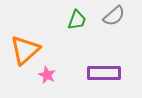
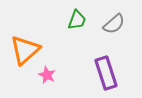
gray semicircle: moved 8 px down
purple rectangle: moved 2 px right; rotated 72 degrees clockwise
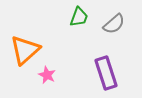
green trapezoid: moved 2 px right, 3 px up
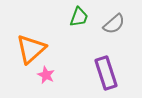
orange triangle: moved 6 px right, 1 px up
pink star: moved 1 px left
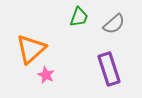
purple rectangle: moved 3 px right, 4 px up
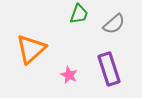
green trapezoid: moved 3 px up
pink star: moved 23 px right
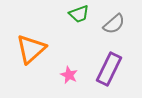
green trapezoid: rotated 50 degrees clockwise
purple rectangle: rotated 44 degrees clockwise
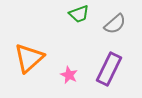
gray semicircle: moved 1 px right
orange triangle: moved 2 px left, 9 px down
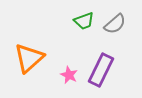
green trapezoid: moved 5 px right, 7 px down
purple rectangle: moved 8 px left, 1 px down
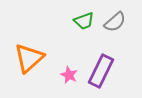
gray semicircle: moved 2 px up
purple rectangle: moved 1 px down
